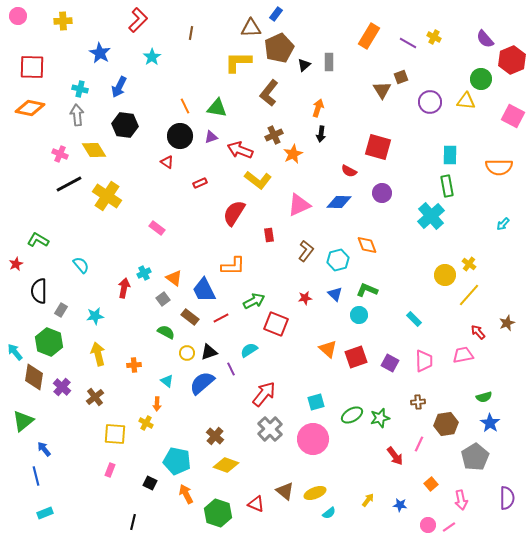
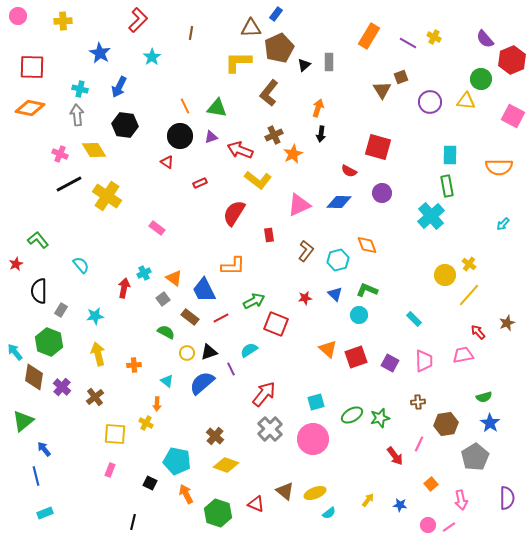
green L-shape at (38, 240): rotated 20 degrees clockwise
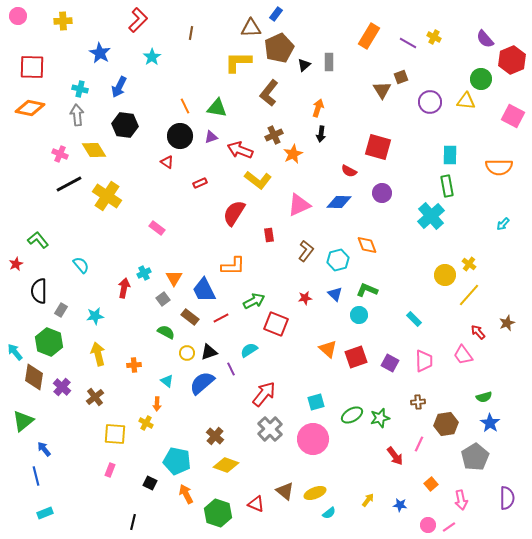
orange triangle at (174, 278): rotated 24 degrees clockwise
pink trapezoid at (463, 355): rotated 115 degrees counterclockwise
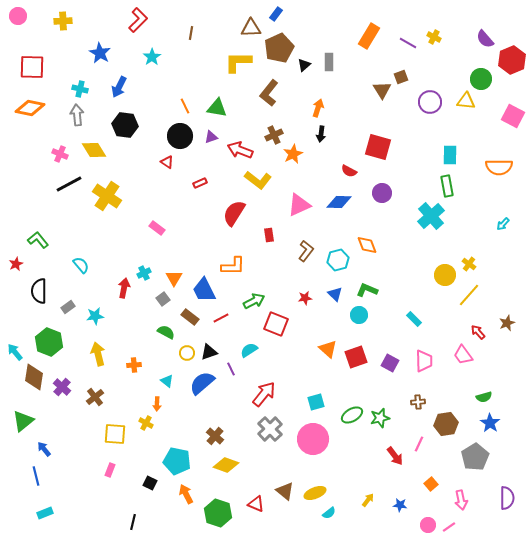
gray rectangle at (61, 310): moved 7 px right, 3 px up; rotated 24 degrees clockwise
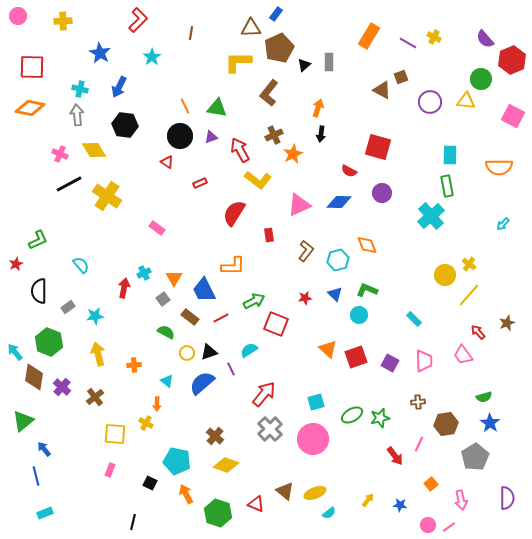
brown triangle at (382, 90): rotated 30 degrees counterclockwise
red arrow at (240, 150): rotated 40 degrees clockwise
green L-shape at (38, 240): rotated 105 degrees clockwise
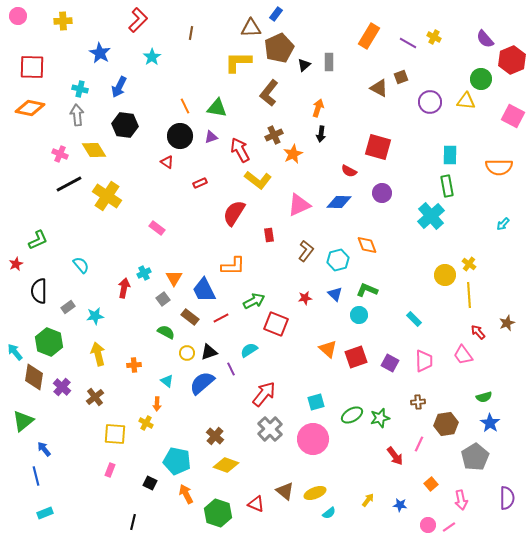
brown triangle at (382, 90): moved 3 px left, 2 px up
yellow line at (469, 295): rotated 45 degrees counterclockwise
